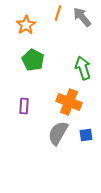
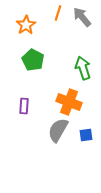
gray semicircle: moved 3 px up
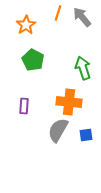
orange cross: rotated 15 degrees counterclockwise
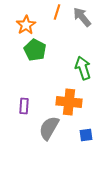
orange line: moved 1 px left, 1 px up
green pentagon: moved 2 px right, 10 px up
gray semicircle: moved 9 px left, 2 px up
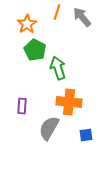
orange star: moved 1 px right, 1 px up
green arrow: moved 25 px left
purple rectangle: moved 2 px left
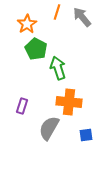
green pentagon: moved 1 px right, 1 px up
purple rectangle: rotated 14 degrees clockwise
